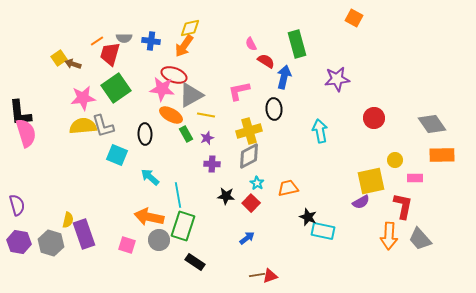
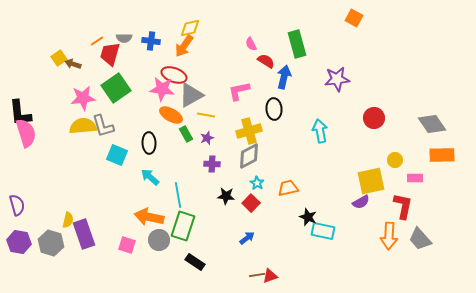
black ellipse at (145, 134): moved 4 px right, 9 px down
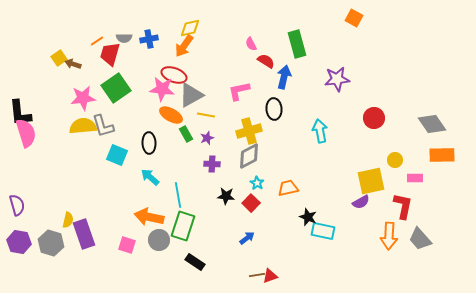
blue cross at (151, 41): moved 2 px left, 2 px up; rotated 18 degrees counterclockwise
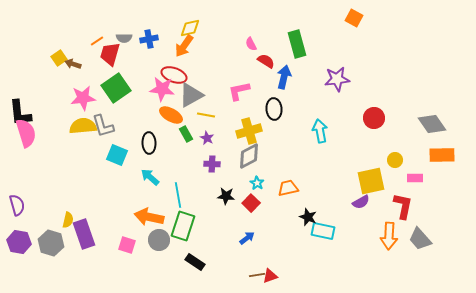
purple star at (207, 138): rotated 24 degrees counterclockwise
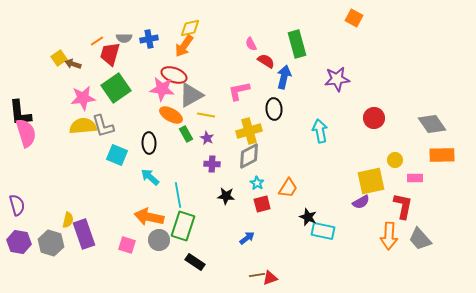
orange trapezoid at (288, 188): rotated 135 degrees clockwise
red square at (251, 203): moved 11 px right, 1 px down; rotated 30 degrees clockwise
red triangle at (270, 276): moved 2 px down
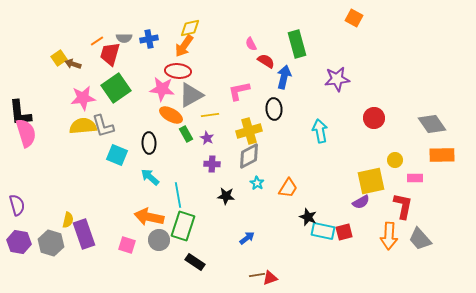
red ellipse at (174, 75): moved 4 px right, 4 px up; rotated 15 degrees counterclockwise
yellow line at (206, 115): moved 4 px right; rotated 18 degrees counterclockwise
red square at (262, 204): moved 82 px right, 28 px down
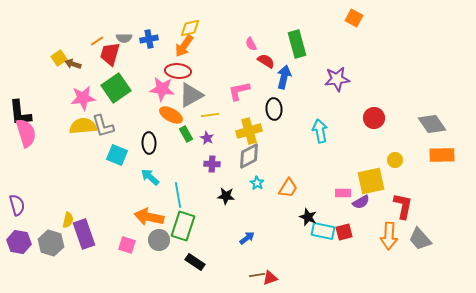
pink rectangle at (415, 178): moved 72 px left, 15 px down
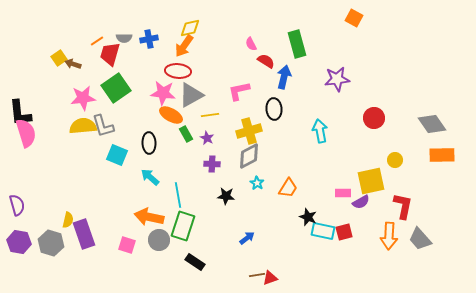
pink star at (162, 89): moved 1 px right, 4 px down
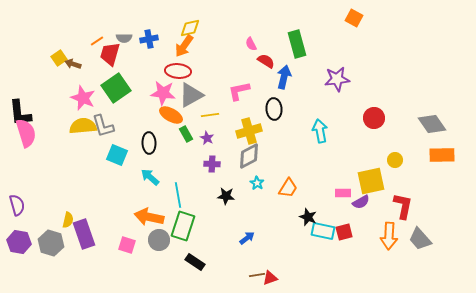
pink star at (83, 98): rotated 30 degrees clockwise
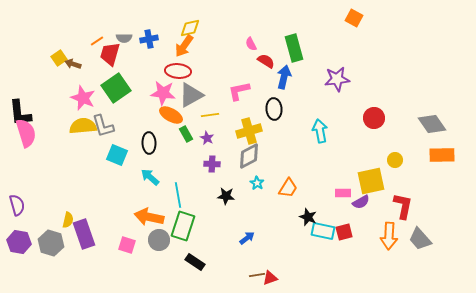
green rectangle at (297, 44): moved 3 px left, 4 px down
